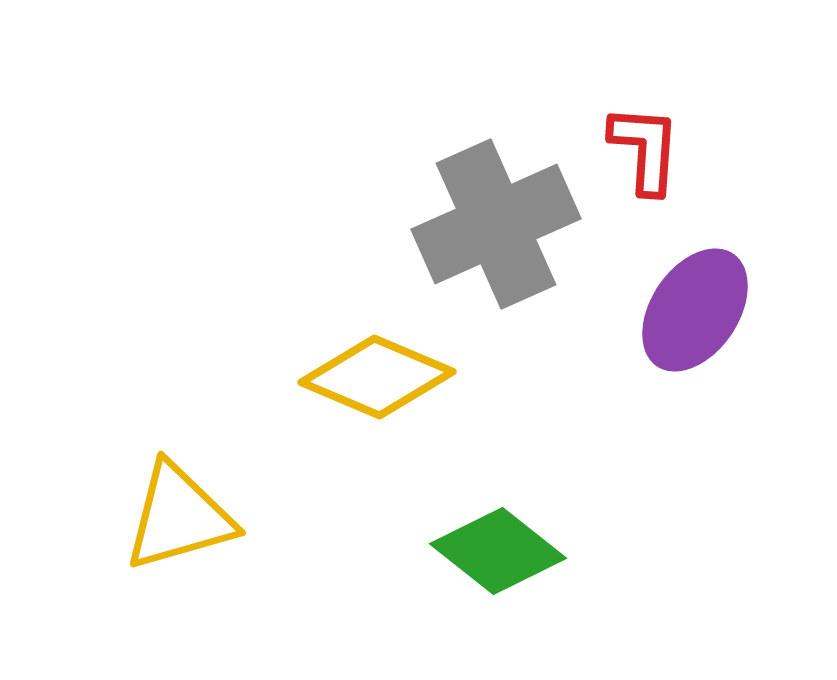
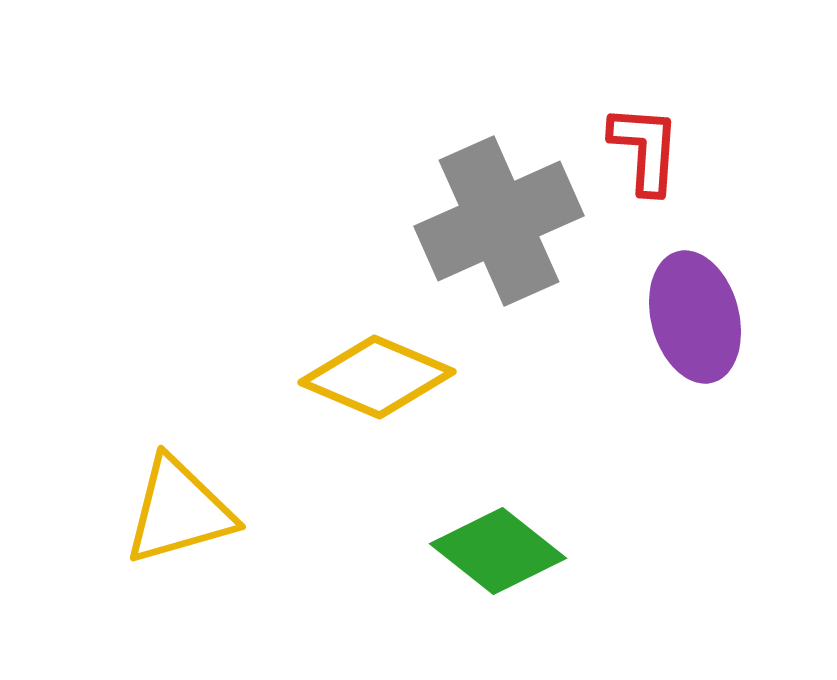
gray cross: moved 3 px right, 3 px up
purple ellipse: moved 7 px down; rotated 49 degrees counterclockwise
yellow triangle: moved 6 px up
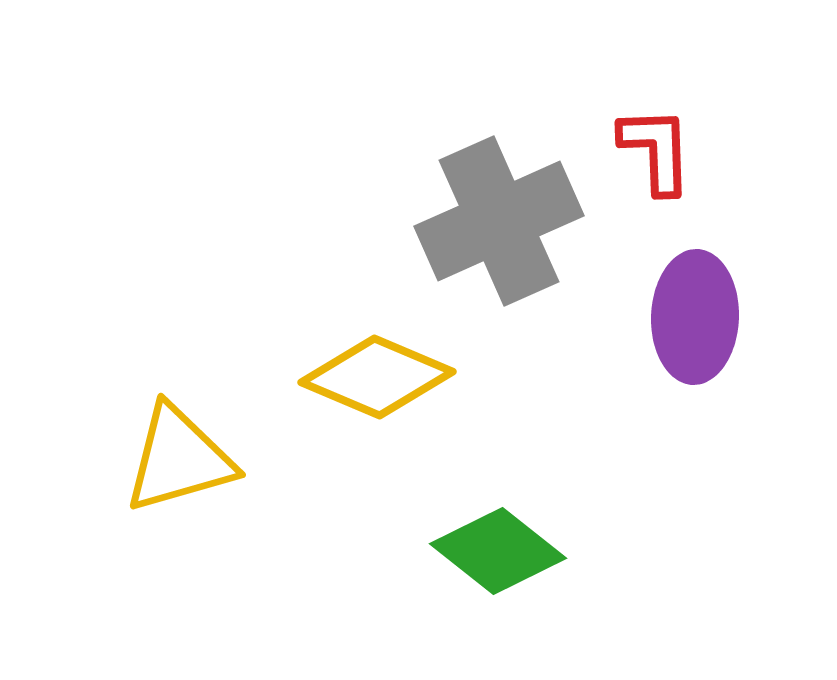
red L-shape: moved 11 px right, 1 px down; rotated 6 degrees counterclockwise
purple ellipse: rotated 17 degrees clockwise
yellow triangle: moved 52 px up
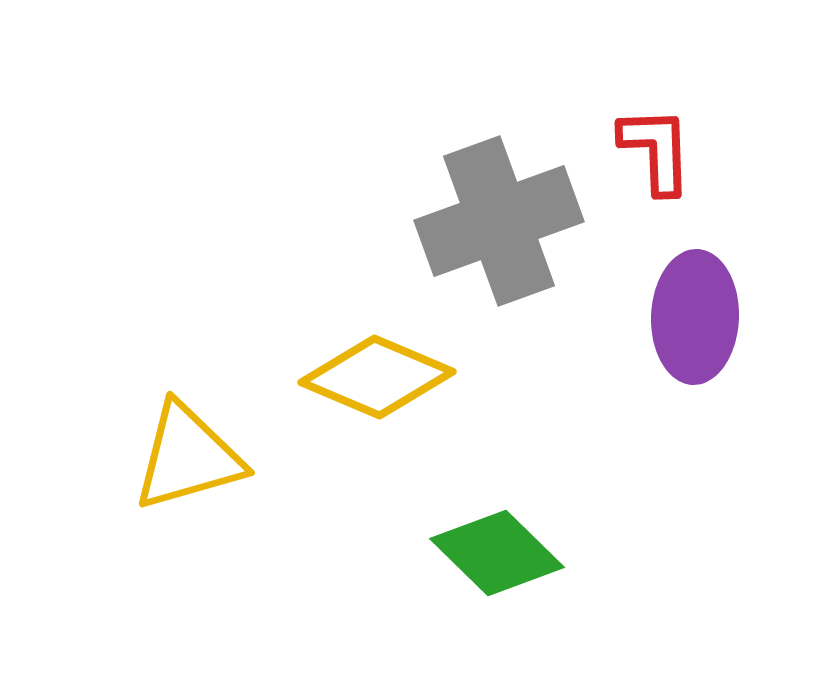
gray cross: rotated 4 degrees clockwise
yellow triangle: moved 9 px right, 2 px up
green diamond: moved 1 px left, 2 px down; rotated 6 degrees clockwise
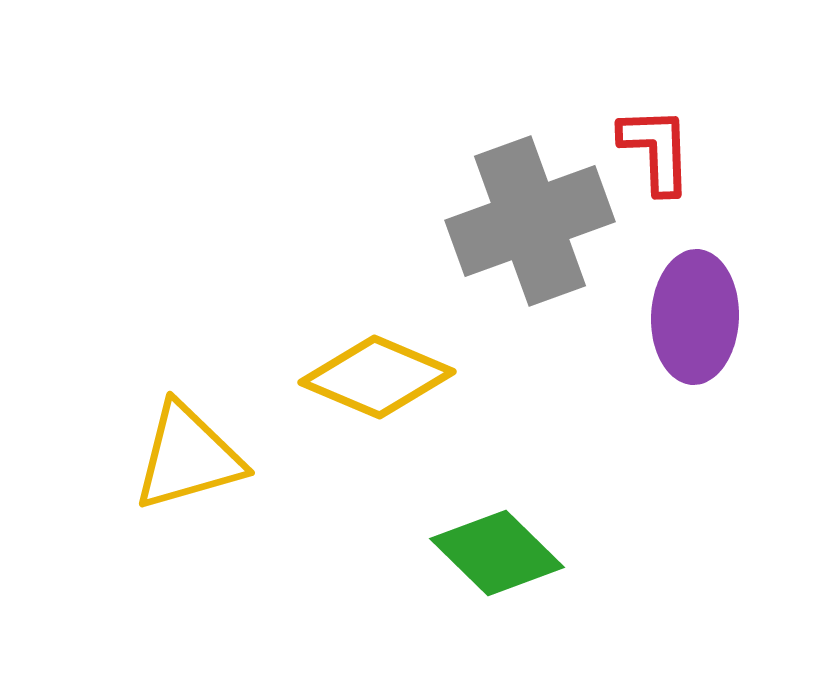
gray cross: moved 31 px right
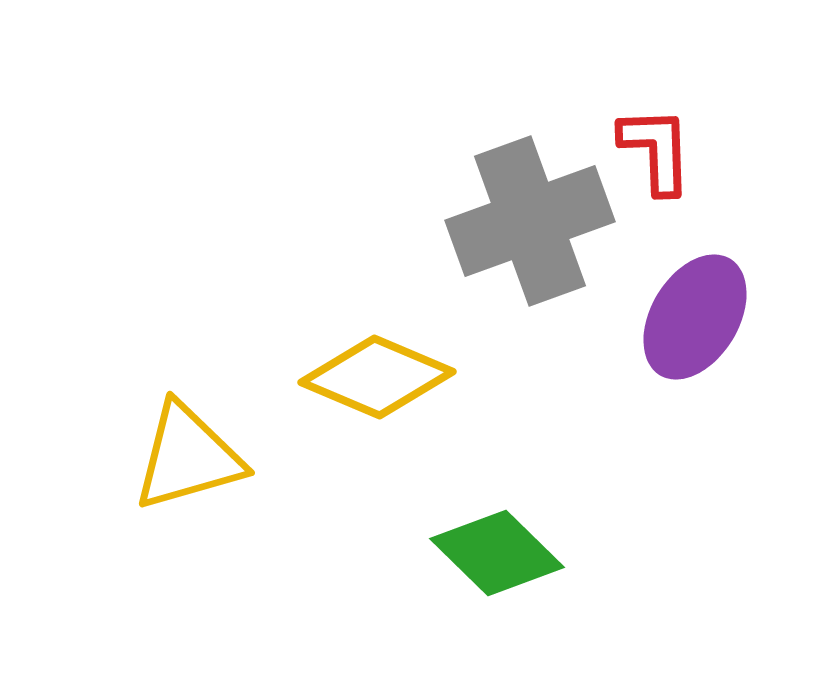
purple ellipse: rotated 29 degrees clockwise
